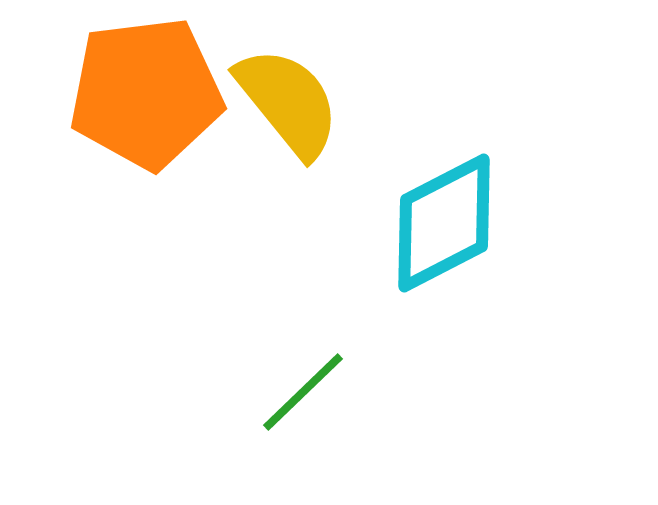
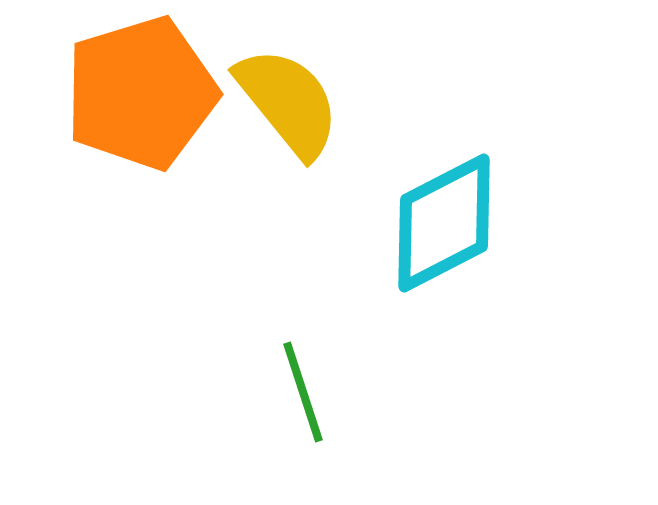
orange pentagon: moved 5 px left; rotated 10 degrees counterclockwise
green line: rotated 64 degrees counterclockwise
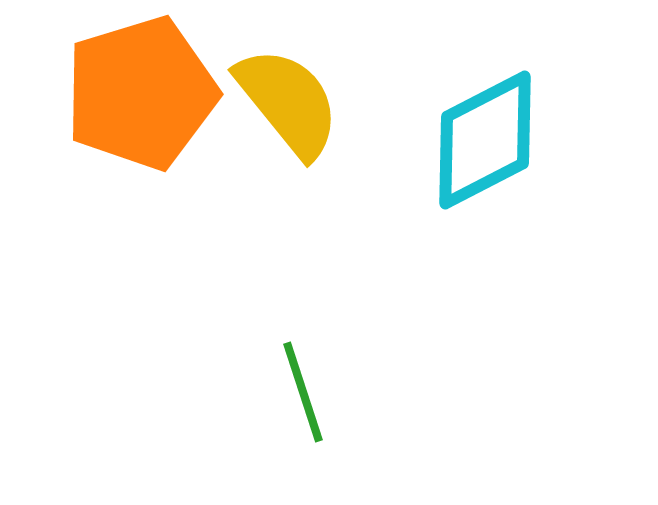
cyan diamond: moved 41 px right, 83 px up
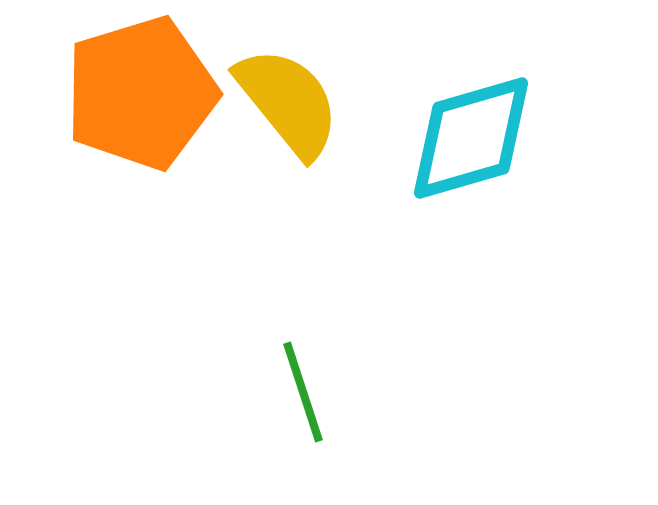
cyan diamond: moved 14 px left, 2 px up; rotated 11 degrees clockwise
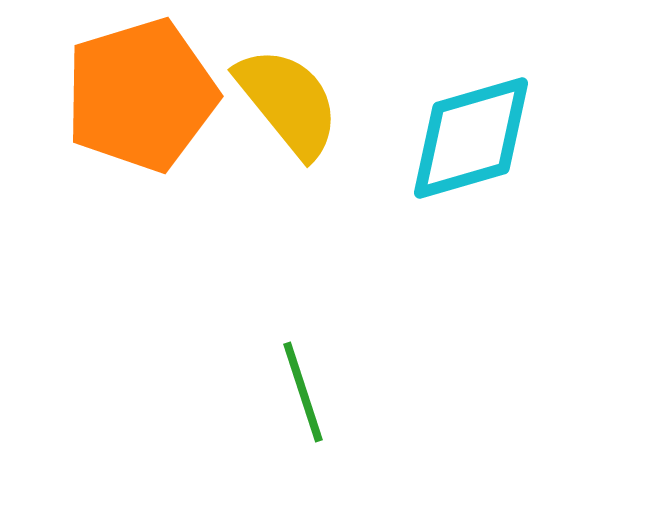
orange pentagon: moved 2 px down
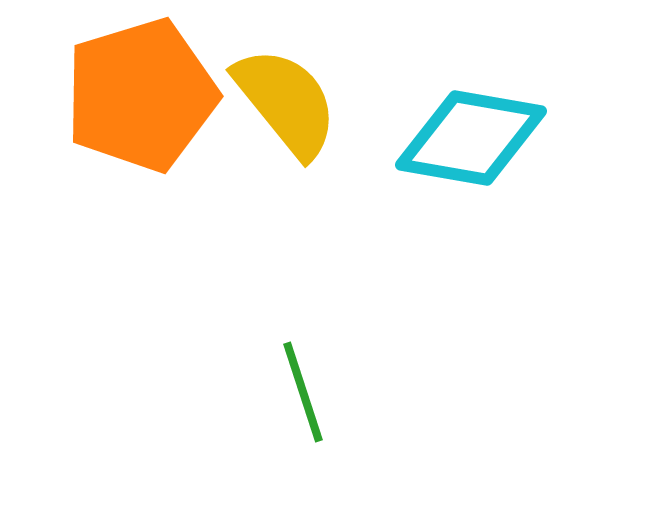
yellow semicircle: moved 2 px left
cyan diamond: rotated 26 degrees clockwise
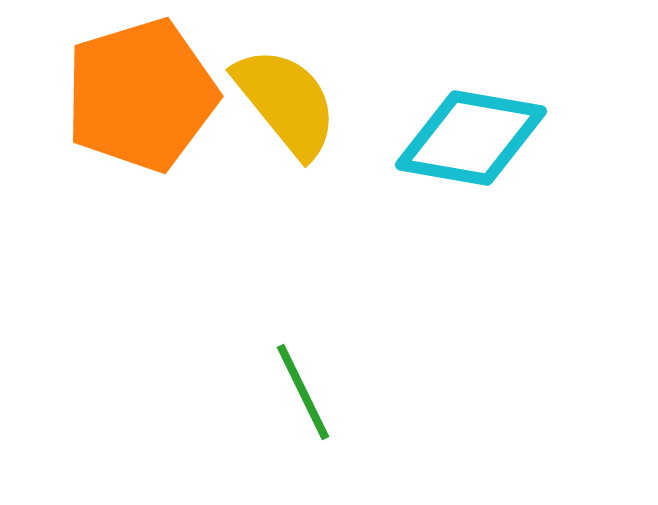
green line: rotated 8 degrees counterclockwise
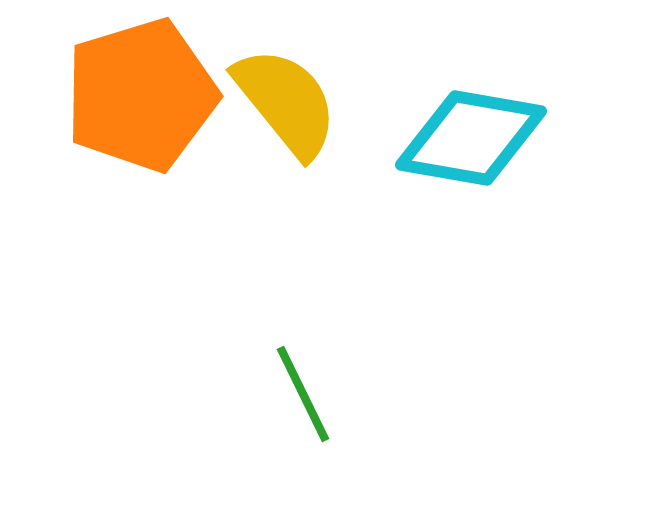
green line: moved 2 px down
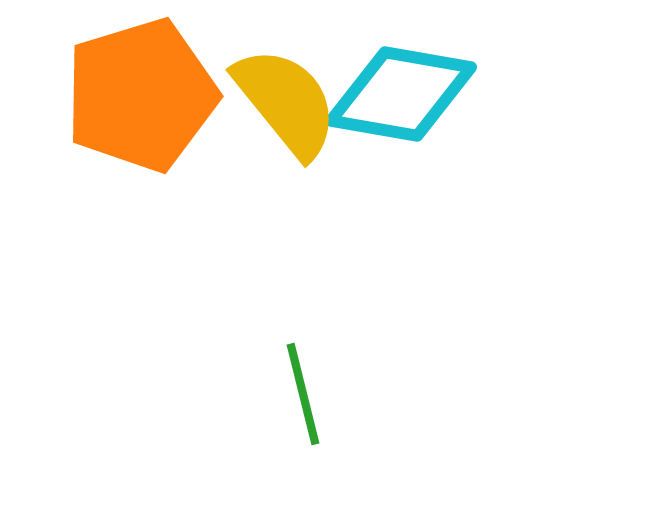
cyan diamond: moved 70 px left, 44 px up
green line: rotated 12 degrees clockwise
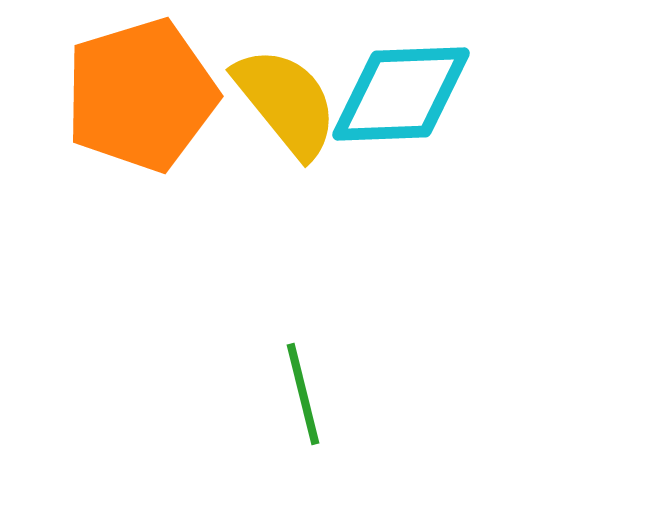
cyan diamond: rotated 12 degrees counterclockwise
